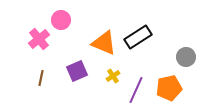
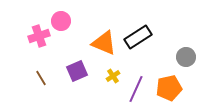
pink circle: moved 1 px down
pink cross: moved 3 px up; rotated 20 degrees clockwise
brown line: rotated 42 degrees counterclockwise
purple line: moved 1 px up
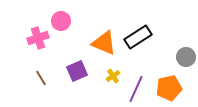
pink cross: moved 1 px left, 2 px down
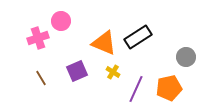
yellow cross: moved 4 px up; rotated 24 degrees counterclockwise
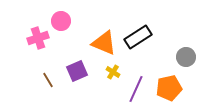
brown line: moved 7 px right, 2 px down
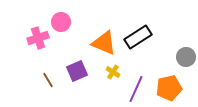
pink circle: moved 1 px down
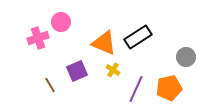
yellow cross: moved 2 px up
brown line: moved 2 px right, 5 px down
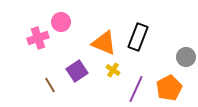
black rectangle: rotated 36 degrees counterclockwise
purple square: rotated 10 degrees counterclockwise
orange pentagon: rotated 15 degrees counterclockwise
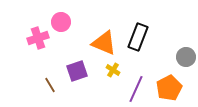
purple square: rotated 15 degrees clockwise
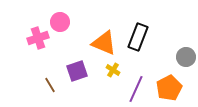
pink circle: moved 1 px left
